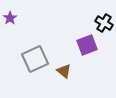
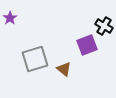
black cross: moved 3 px down
gray square: rotated 8 degrees clockwise
brown triangle: moved 2 px up
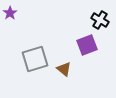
purple star: moved 5 px up
black cross: moved 4 px left, 6 px up
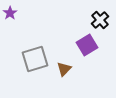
black cross: rotated 18 degrees clockwise
purple square: rotated 10 degrees counterclockwise
brown triangle: rotated 35 degrees clockwise
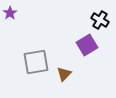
black cross: rotated 18 degrees counterclockwise
gray square: moved 1 px right, 3 px down; rotated 8 degrees clockwise
brown triangle: moved 5 px down
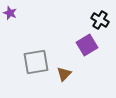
purple star: rotated 16 degrees counterclockwise
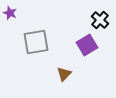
black cross: rotated 12 degrees clockwise
gray square: moved 20 px up
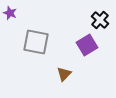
gray square: rotated 20 degrees clockwise
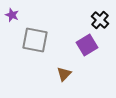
purple star: moved 2 px right, 2 px down
gray square: moved 1 px left, 2 px up
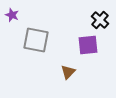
gray square: moved 1 px right
purple square: moved 1 px right; rotated 25 degrees clockwise
brown triangle: moved 4 px right, 2 px up
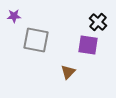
purple star: moved 2 px right, 1 px down; rotated 24 degrees counterclockwise
black cross: moved 2 px left, 2 px down
purple square: rotated 15 degrees clockwise
